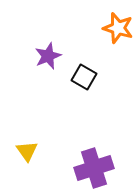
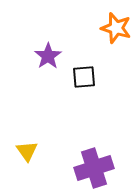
orange star: moved 2 px left
purple star: rotated 12 degrees counterclockwise
black square: rotated 35 degrees counterclockwise
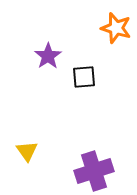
purple cross: moved 3 px down
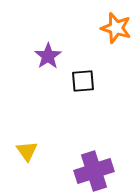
black square: moved 1 px left, 4 px down
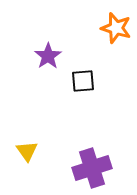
purple cross: moved 2 px left, 3 px up
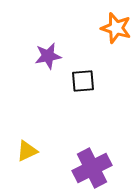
purple star: rotated 24 degrees clockwise
yellow triangle: rotated 40 degrees clockwise
purple cross: rotated 9 degrees counterclockwise
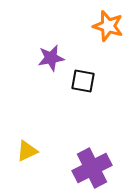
orange star: moved 8 px left, 2 px up
purple star: moved 3 px right, 2 px down
black square: rotated 15 degrees clockwise
